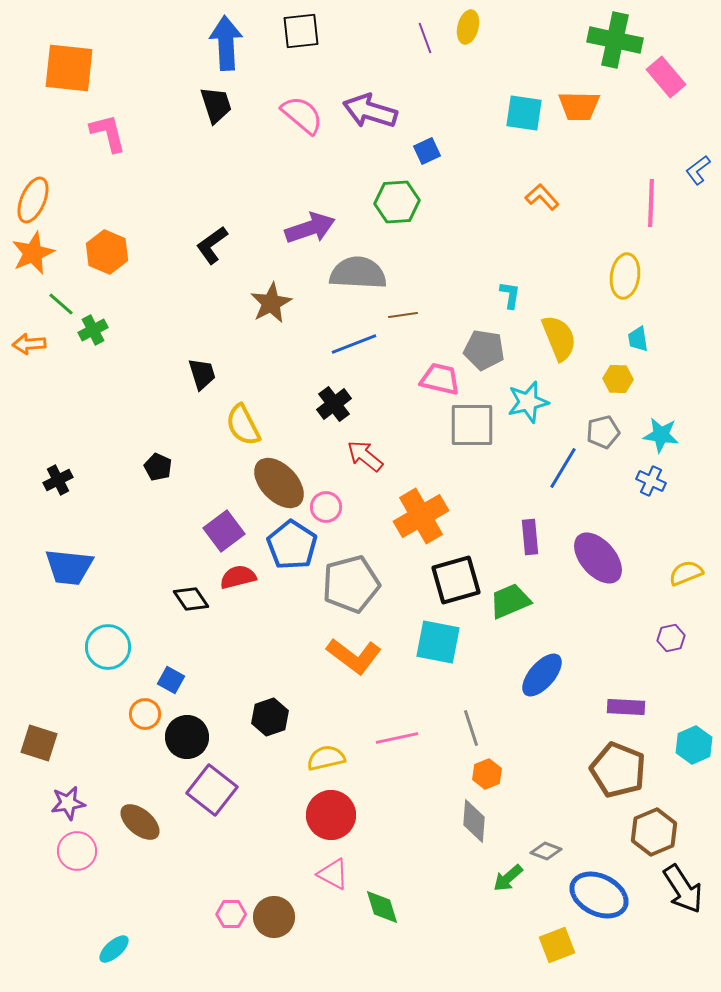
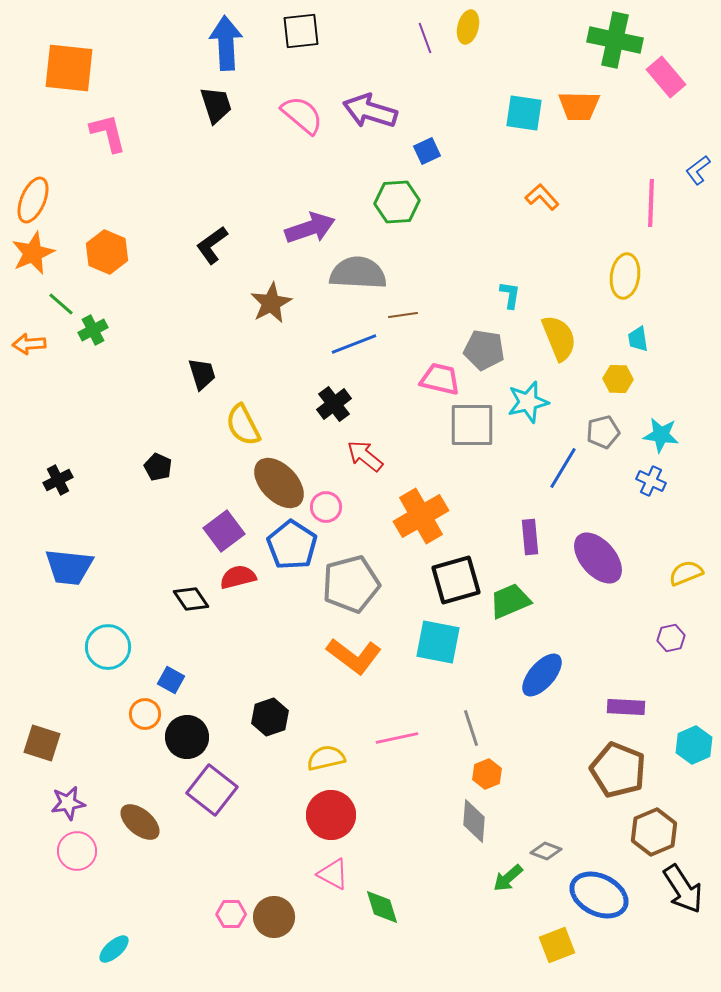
brown square at (39, 743): moved 3 px right
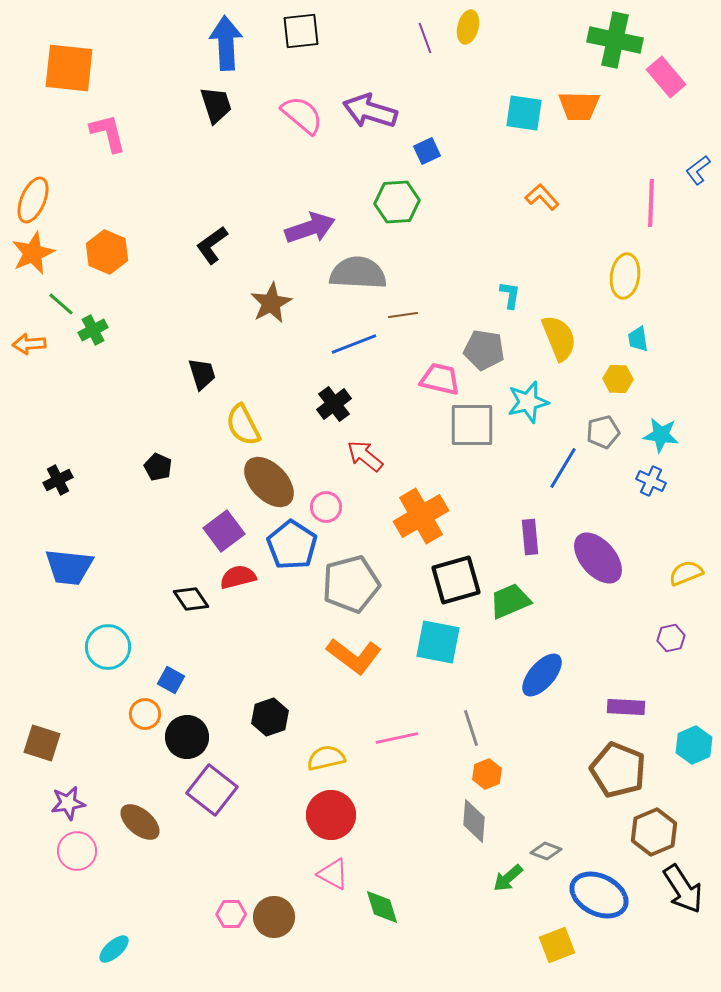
brown ellipse at (279, 483): moved 10 px left, 1 px up
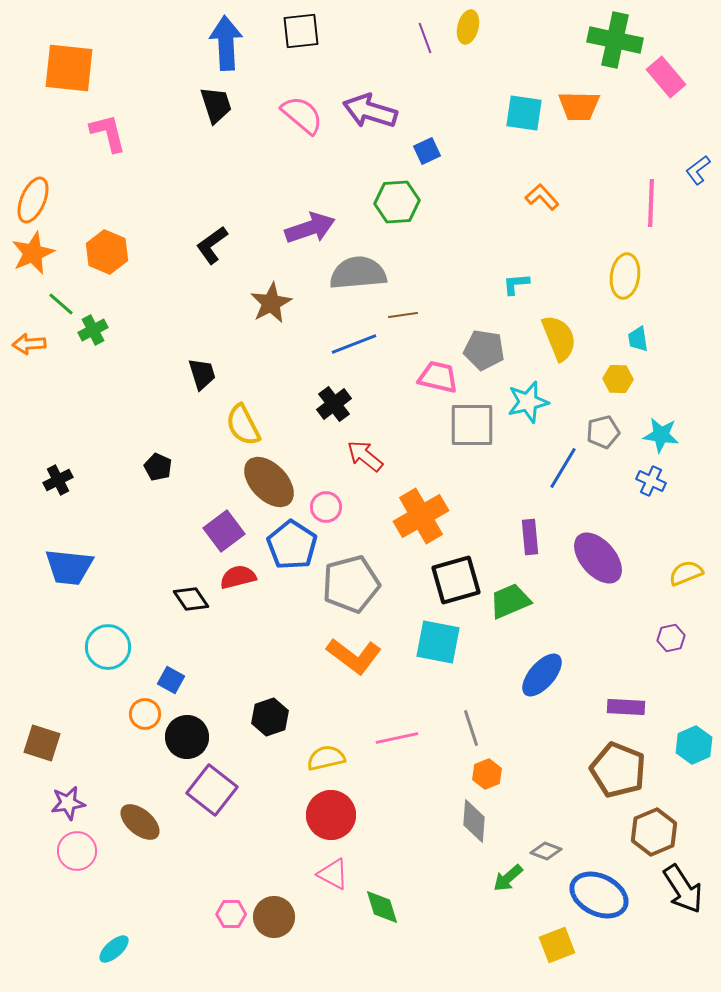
gray semicircle at (358, 273): rotated 8 degrees counterclockwise
cyan L-shape at (510, 295): moved 6 px right, 11 px up; rotated 104 degrees counterclockwise
pink trapezoid at (440, 379): moved 2 px left, 2 px up
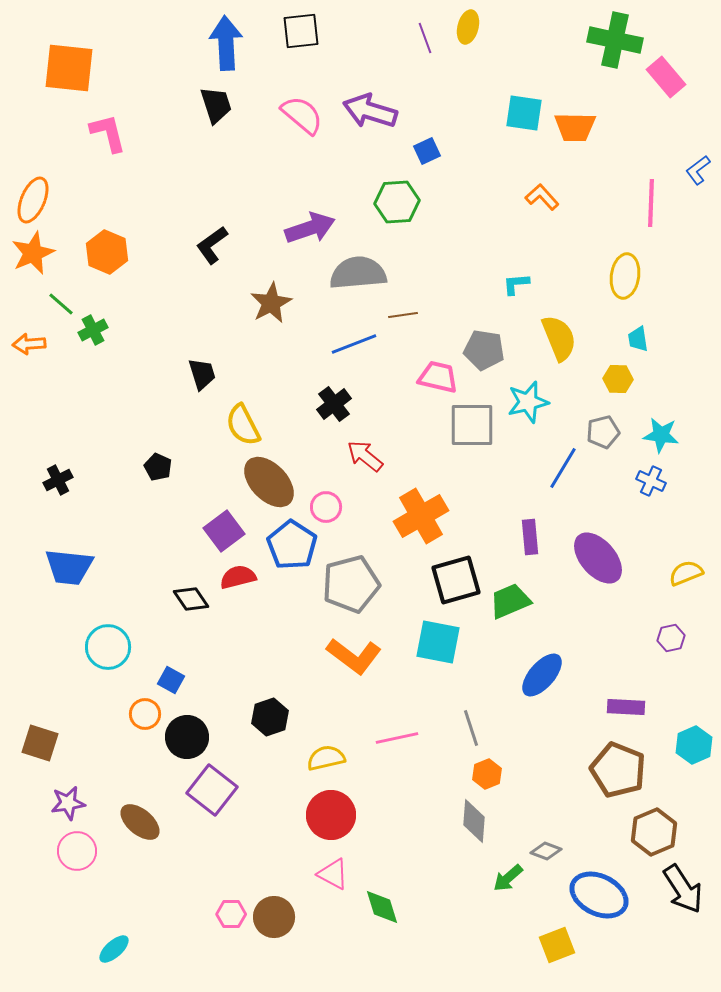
orange trapezoid at (579, 106): moved 4 px left, 21 px down
brown square at (42, 743): moved 2 px left
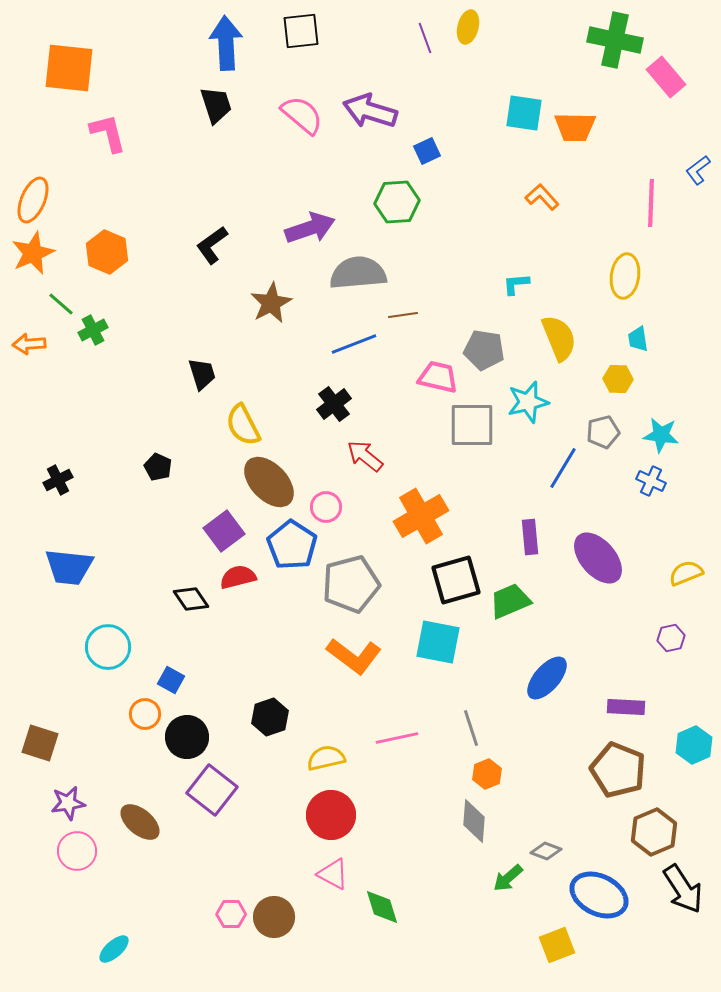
blue ellipse at (542, 675): moved 5 px right, 3 px down
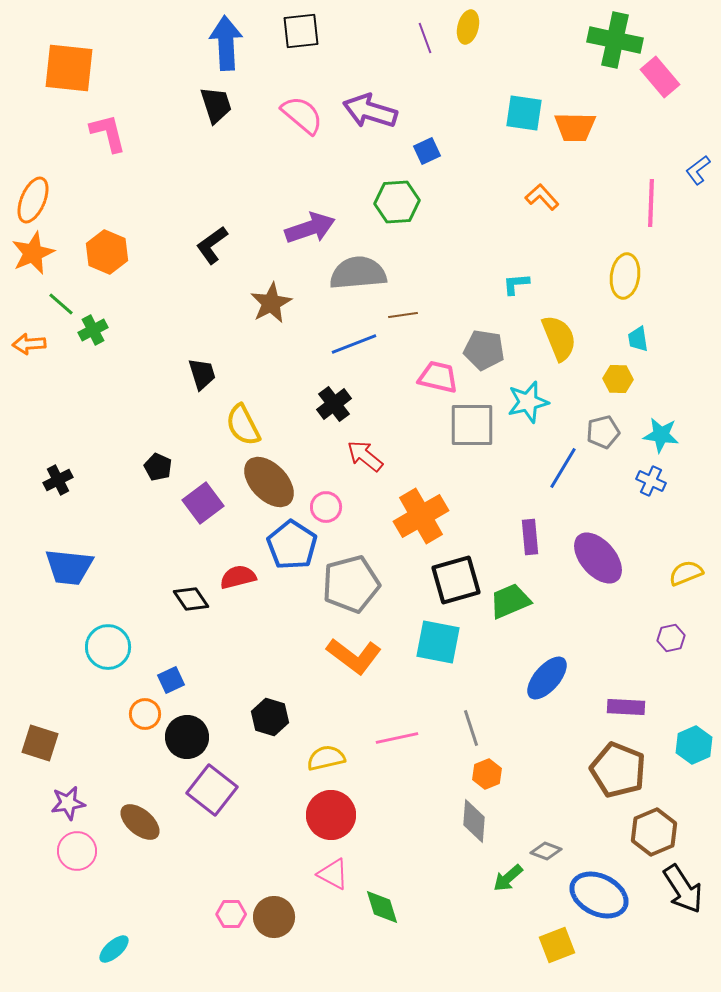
pink rectangle at (666, 77): moved 6 px left
purple square at (224, 531): moved 21 px left, 28 px up
blue square at (171, 680): rotated 36 degrees clockwise
black hexagon at (270, 717): rotated 24 degrees counterclockwise
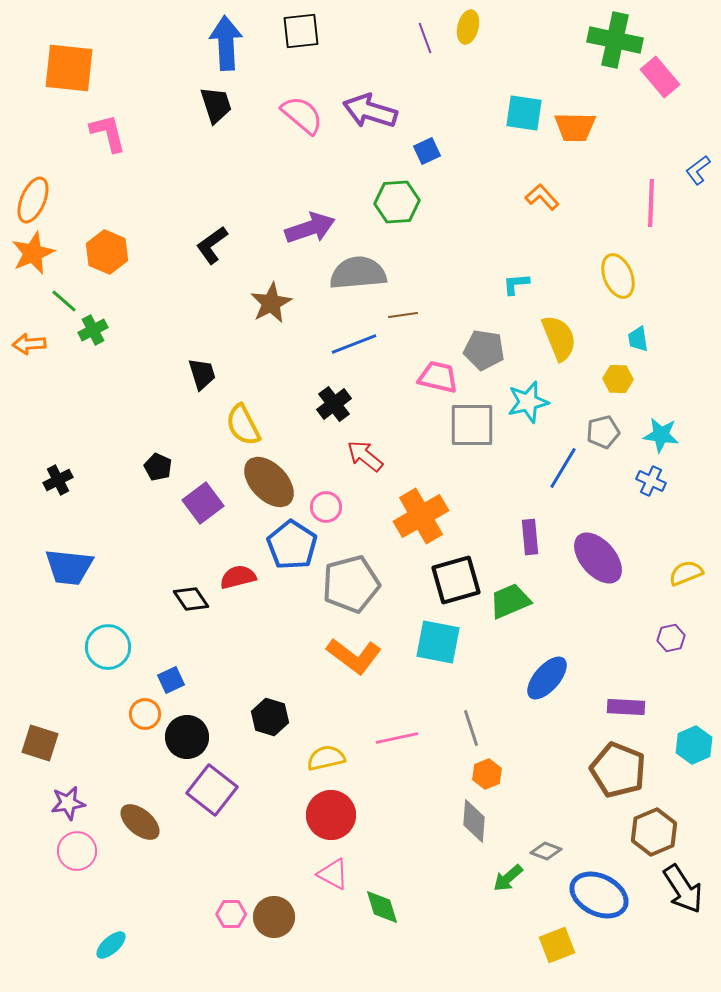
yellow ellipse at (625, 276): moved 7 px left; rotated 30 degrees counterclockwise
green line at (61, 304): moved 3 px right, 3 px up
cyan ellipse at (114, 949): moved 3 px left, 4 px up
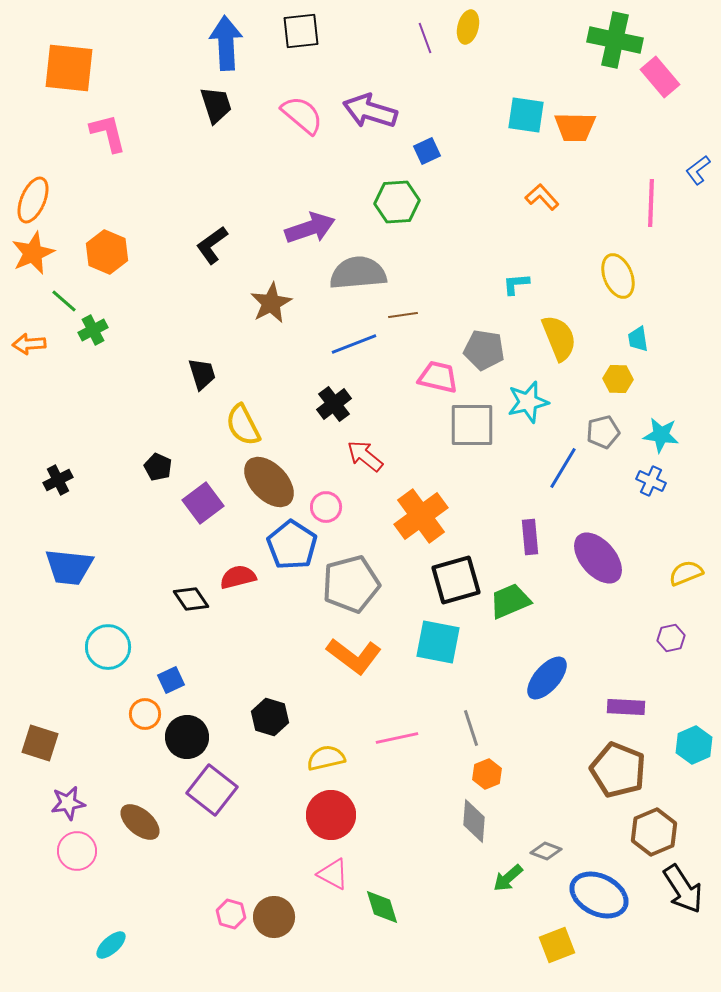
cyan square at (524, 113): moved 2 px right, 2 px down
orange cross at (421, 516): rotated 6 degrees counterclockwise
pink hexagon at (231, 914): rotated 16 degrees clockwise
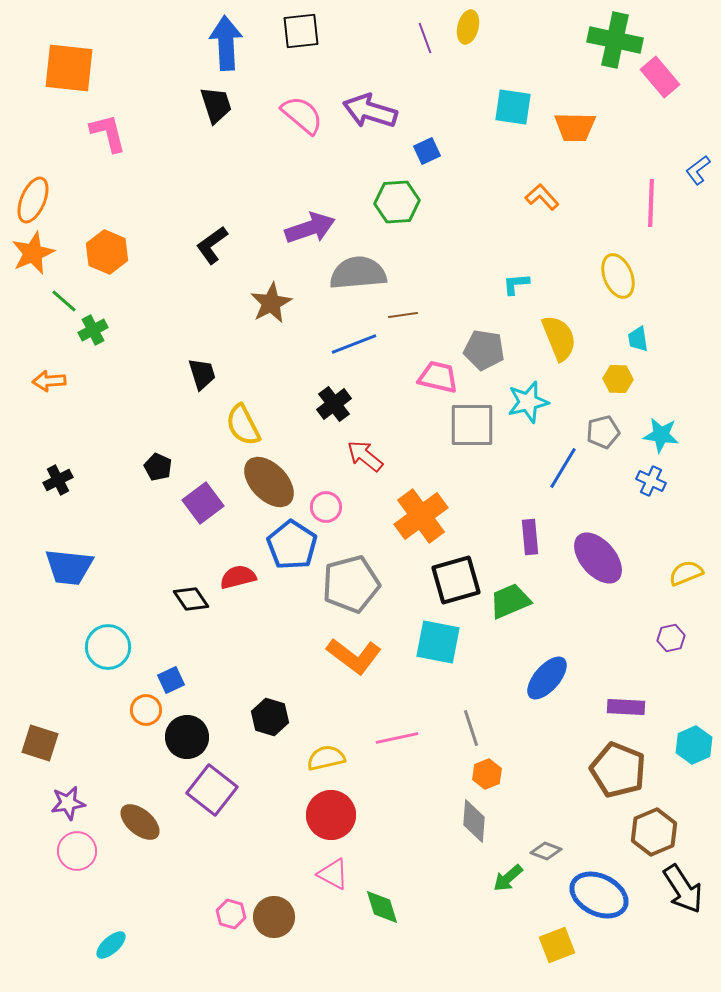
cyan square at (526, 115): moved 13 px left, 8 px up
orange arrow at (29, 344): moved 20 px right, 37 px down
orange circle at (145, 714): moved 1 px right, 4 px up
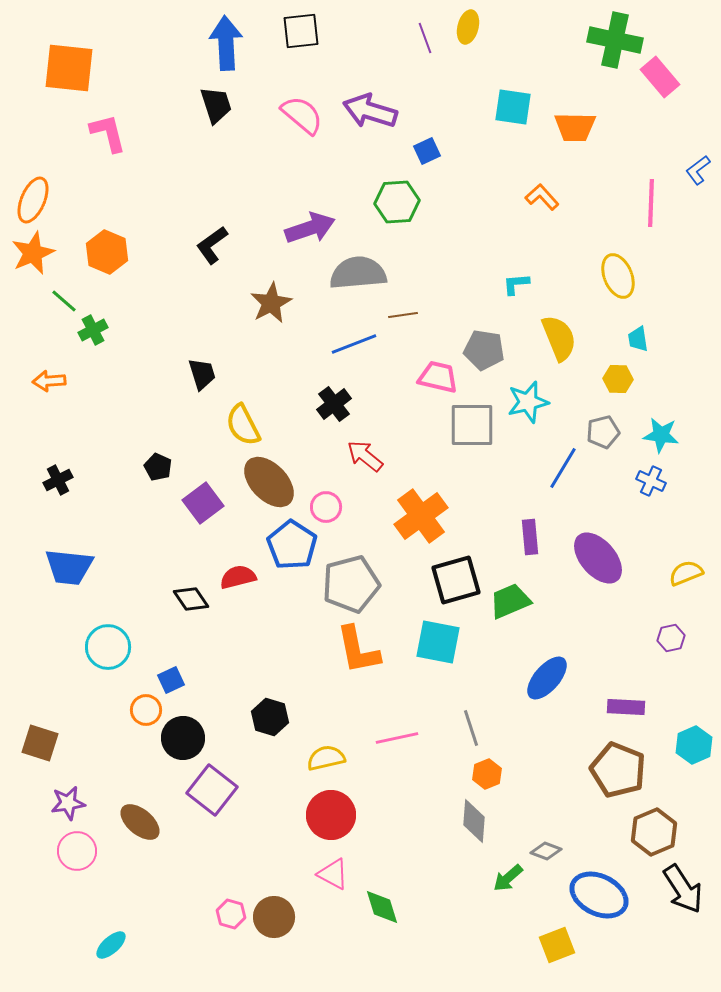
orange L-shape at (354, 656): moved 4 px right, 6 px up; rotated 42 degrees clockwise
black circle at (187, 737): moved 4 px left, 1 px down
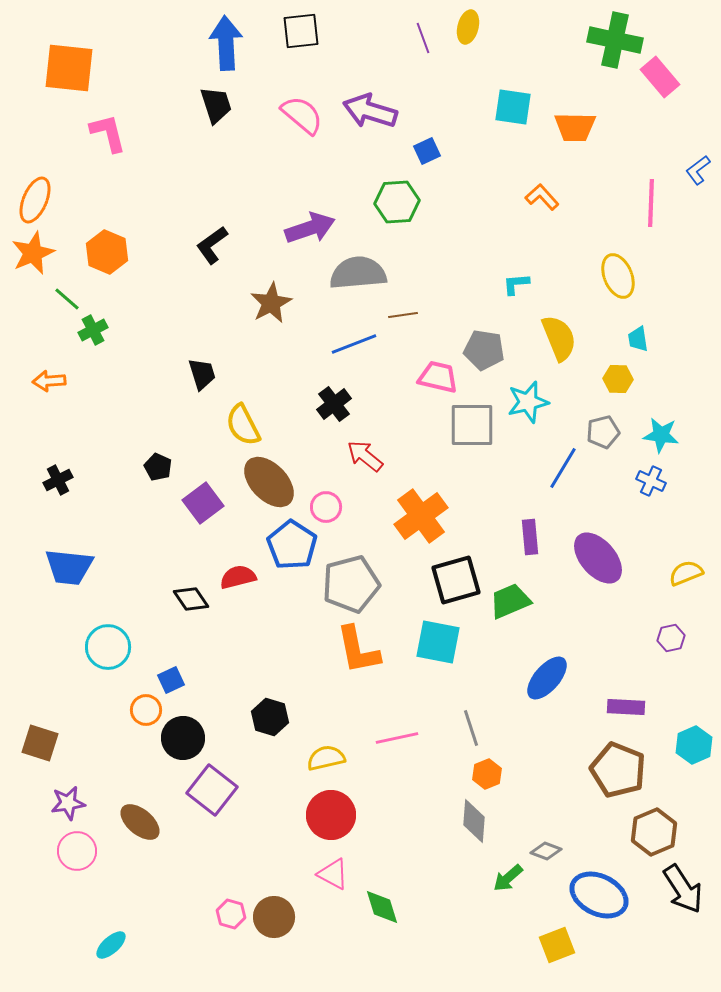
purple line at (425, 38): moved 2 px left
orange ellipse at (33, 200): moved 2 px right
green line at (64, 301): moved 3 px right, 2 px up
